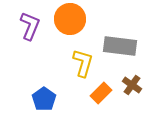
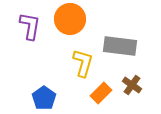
purple L-shape: rotated 12 degrees counterclockwise
blue pentagon: moved 1 px up
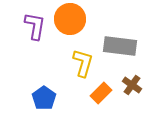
purple L-shape: moved 5 px right
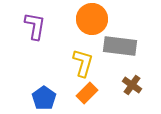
orange circle: moved 22 px right
orange rectangle: moved 14 px left
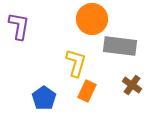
purple L-shape: moved 16 px left
yellow L-shape: moved 7 px left
orange rectangle: moved 2 px up; rotated 20 degrees counterclockwise
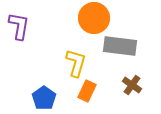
orange circle: moved 2 px right, 1 px up
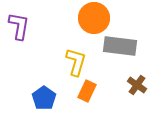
yellow L-shape: moved 1 px up
brown cross: moved 5 px right
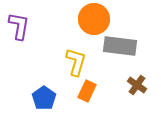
orange circle: moved 1 px down
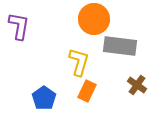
yellow L-shape: moved 3 px right
